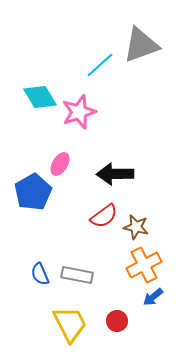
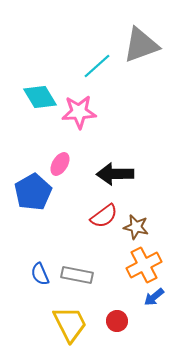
cyan line: moved 3 px left, 1 px down
pink star: rotated 16 degrees clockwise
blue arrow: moved 1 px right
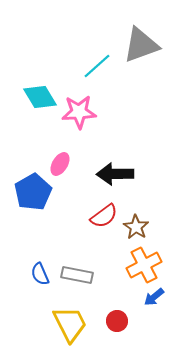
brown star: rotated 20 degrees clockwise
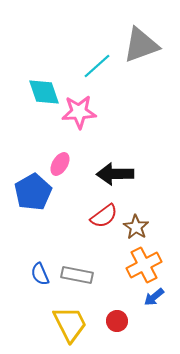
cyan diamond: moved 4 px right, 5 px up; rotated 12 degrees clockwise
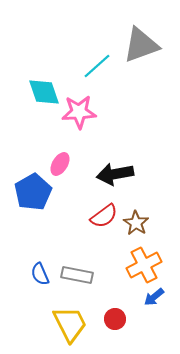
black arrow: rotated 9 degrees counterclockwise
brown star: moved 4 px up
red circle: moved 2 px left, 2 px up
